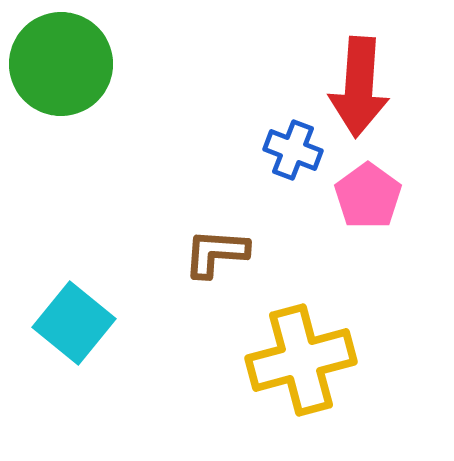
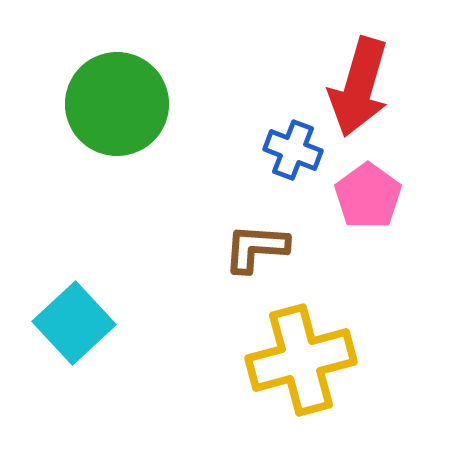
green circle: moved 56 px right, 40 px down
red arrow: rotated 12 degrees clockwise
brown L-shape: moved 40 px right, 5 px up
cyan square: rotated 8 degrees clockwise
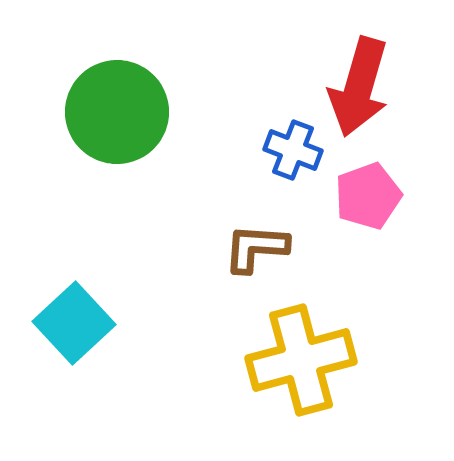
green circle: moved 8 px down
pink pentagon: rotated 16 degrees clockwise
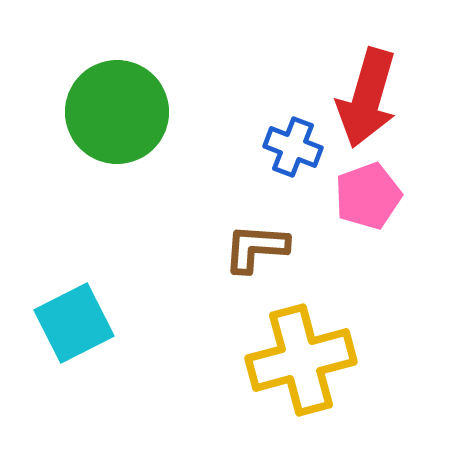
red arrow: moved 8 px right, 11 px down
blue cross: moved 3 px up
cyan square: rotated 16 degrees clockwise
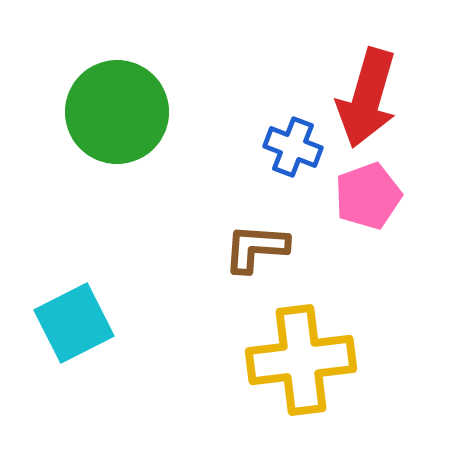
yellow cross: rotated 8 degrees clockwise
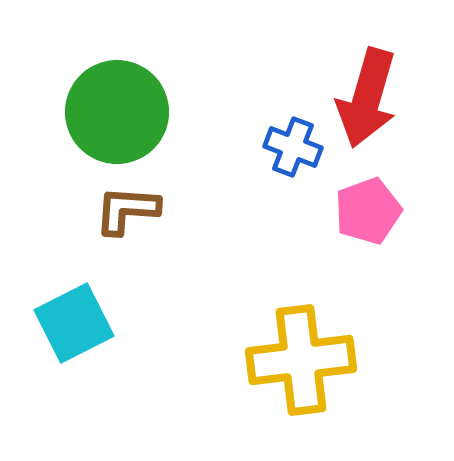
pink pentagon: moved 15 px down
brown L-shape: moved 129 px left, 38 px up
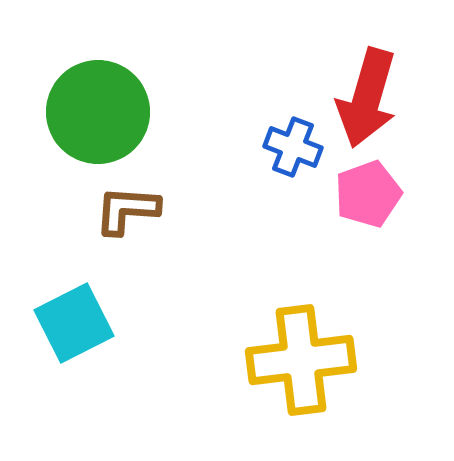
green circle: moved 19 px left
pink pentagon: moved 17 px up
